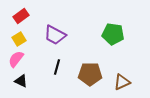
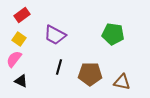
red rectangle: moved 1 px right, 1 px up
yellow square: rotated 24 degrees counterclockwise
pink semicircle: moved 2 px left
black line: moved 2 px right
brown triangle: rotated 36 degrees clockwise
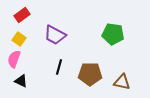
pink semicircle: rotated 18 degrees counterclockwise
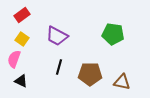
purple trapezoid: moved 2 px right, 1 px down
yellow square: moved 3 px right
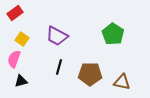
red rectangle: moved 7 px left, 2 px up
green pentagon: rotated 25 degrees clockwise
black triangle: rotated 40 degrees counterclockwise
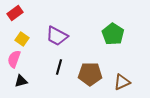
brown triangle: rotated 36 degrees counterclockwise
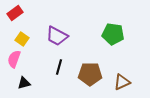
green pentagon: rotated 25 degrees counterclockwise
black triangle: moved 3 px right, 2 px down
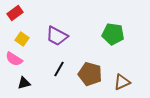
pink semicircle: rotated 78 degrees counterclockwise
black line: moved 2 px down; rotated 14 degrees clockwise
brown pentagon: rotated 15 degrees clockwise
